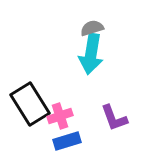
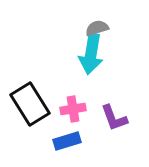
gray semicircle: moved 5 px right
pink cross: moved 13 px right, 7 px up; rotated 10 degrees clockwise
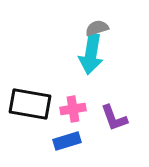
black rectangle: rotated 48 degrees counterclockwise
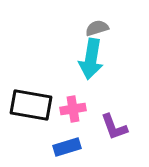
cyan arrow: moved 5 px down
black rectangle: moved 1 px right, 1 px down
purple L-shape: moved 9 px down
blue rectangle: moved 6 px down
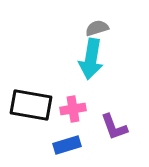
blue rectangle: moved 2 px up
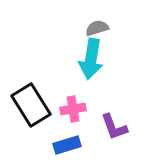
black rectangle: rotated 48 degrees clockwise
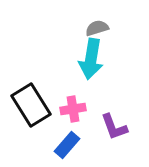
blue rectangle: rotated 32 degrees counterclockwise
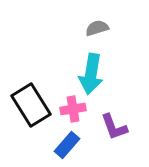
cyan arrow: moved 15 px down
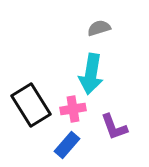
gray semicircle: moved 2 px right
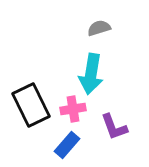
black rectangle: rotated 6 degrees clockwise
